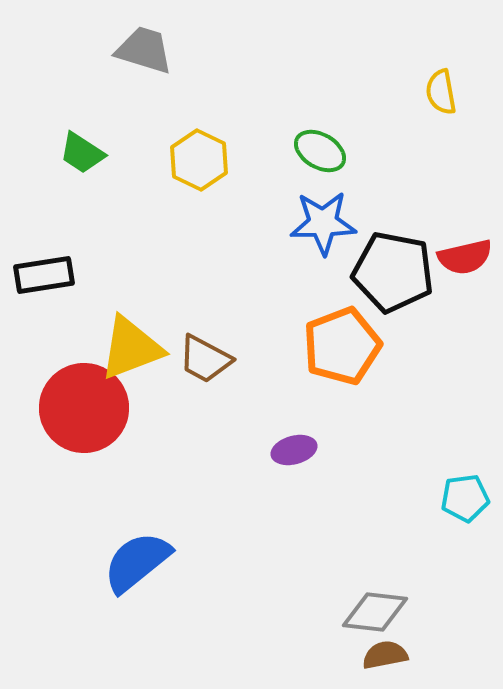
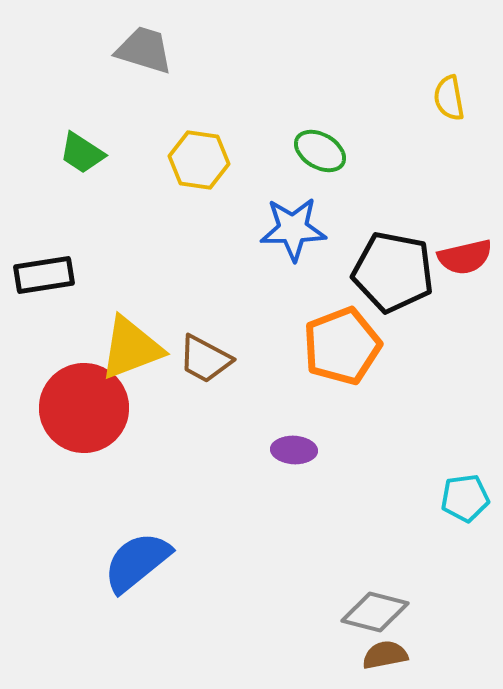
yellow semicircle: moved 8 px right, 6 px down
yellow hexagon: rotated 18 degrees counterclockwise
blue star: moved 30 px left, 6 px down
purple ellipse: rotated 18 degrees clockwise
gray diamond: rotated 8 degrees clockwise
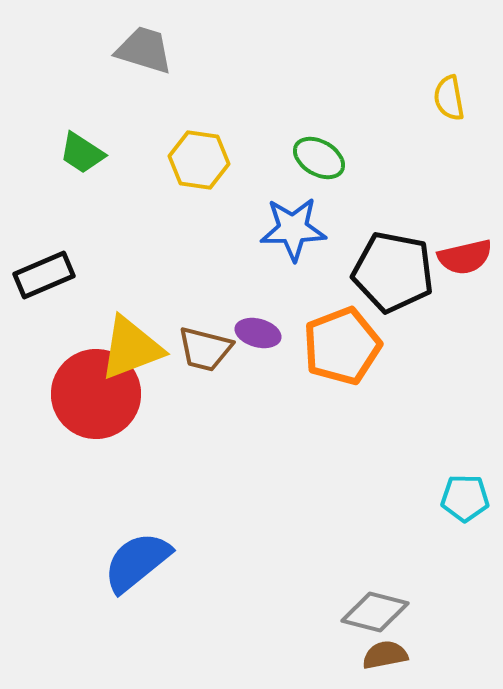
green ellipse: moved 1 px left, 7 px down
black rectangle: rotated 14 degrees counterclockwise
brown trapezoid: moved 10 px up; rotated 14 degrees counterclockwise
red circle: moved 12 px right, 14 px up
purple ellipse: moved 36 px left, 117 px up; rotated 12 degrees clockwise
cyan pentagon: rotated 9 degrees clockwise
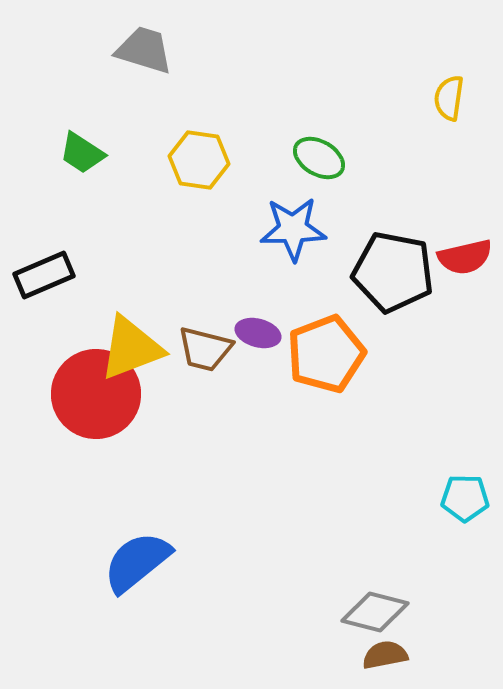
yellow semicircle: rotated 18 degrees clockwise
orange pentagon: moved 16 px left, 8 px down
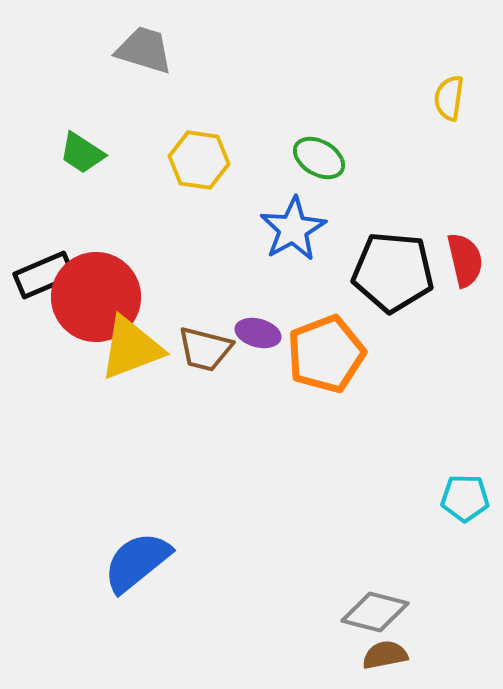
blue star: rotated 28 degrees counterclockwise
red semicircle: moved 3 px down; rotated 90 degrees counterclockwise
black pentagon: rotated 6 degrees counterclockwise
red circle: moved 97 px up
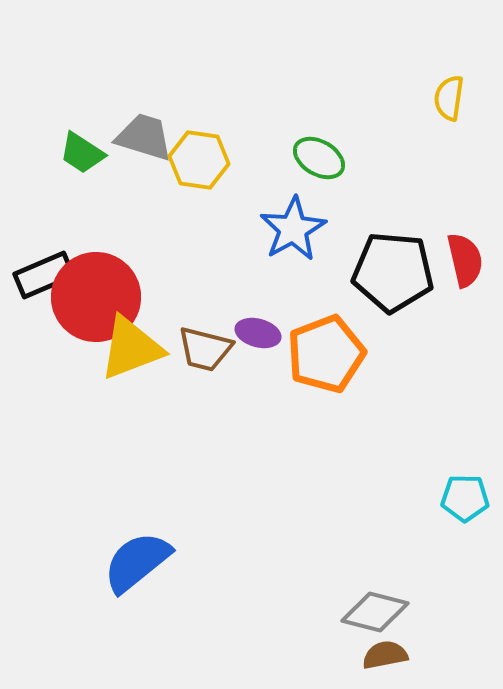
gray trapezoid: moved 87 px down
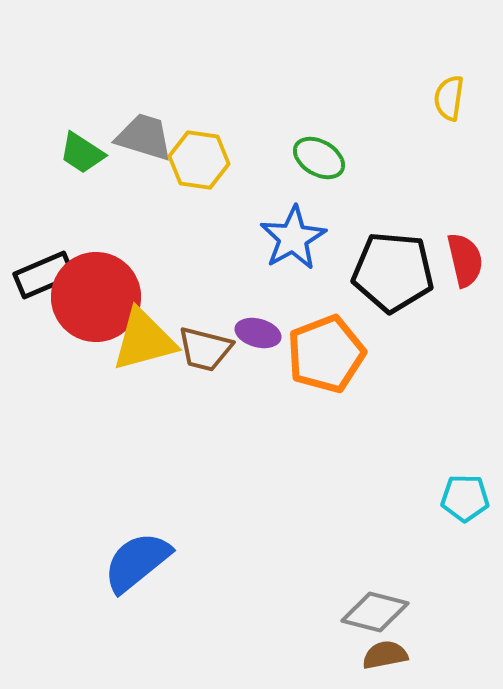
blue star: moved 9 px down
yellow triangle: moved 13 px right, 8 px up; rotated 6 degrees clockwise
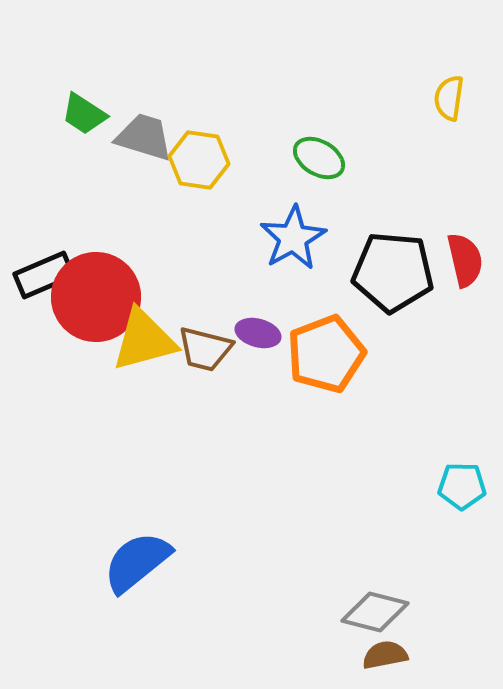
green trapezoid: moved 2 px right, 39 px up
cyan pentagon: moved 3 px left, 12 px up
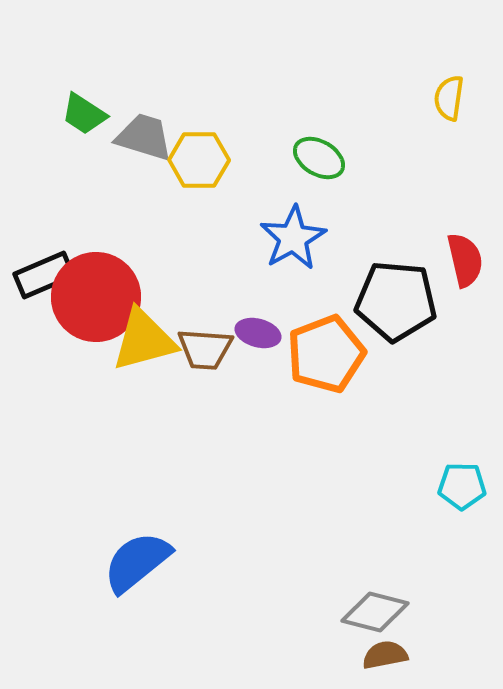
yellow hexagon: rotated 8 degrees counterclockwise
black pentagon: moved 3 px right, 29 px down
brown trapezoid: rotated 10 degrees counterclockwise
